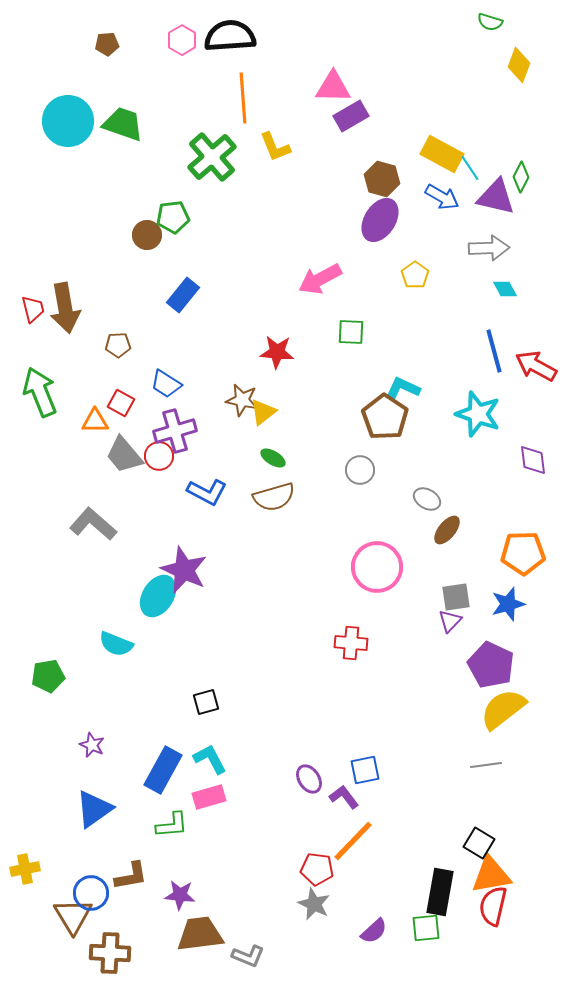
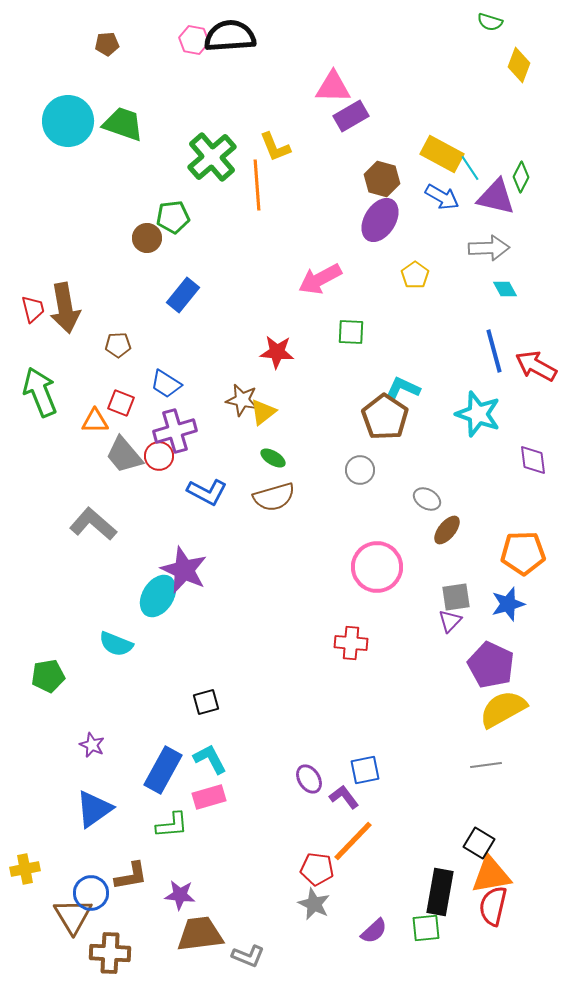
pink hexagon at (182, 40): moved 12 px right; rotated 20 degrees counterclockwise
orange line at (243, 98): moved 14 px right, 87 px down
brown circle at (147, 235): moved 3 px down
red square at (121, 403): rotated 8 degrees counterclockwise
yellow semicircle at (503, 709): rotated 9 degrees clockwise
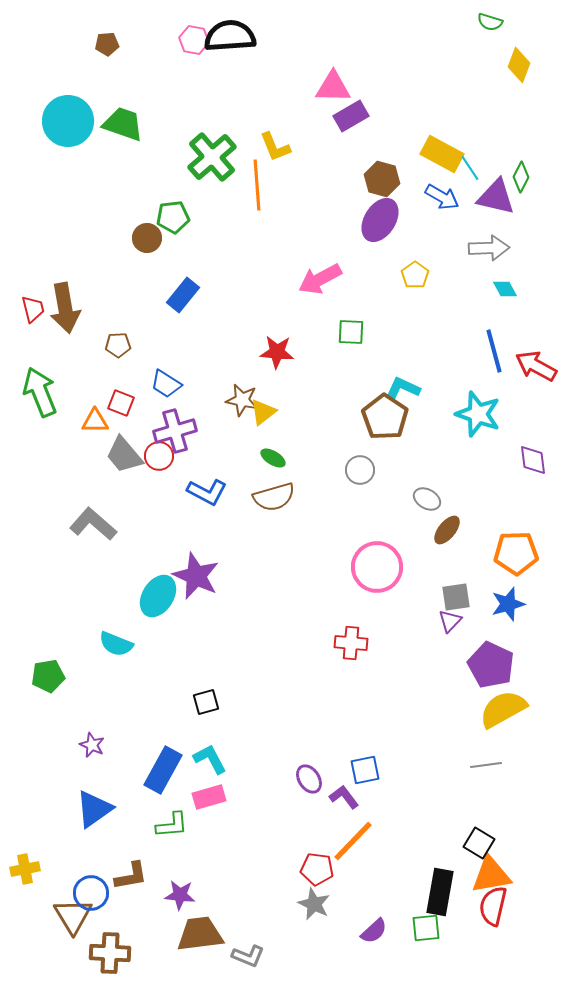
orange pentagon at (523, 553): moved 7 px left
purple star at (184, 570): moved 12 px right, 6 px down
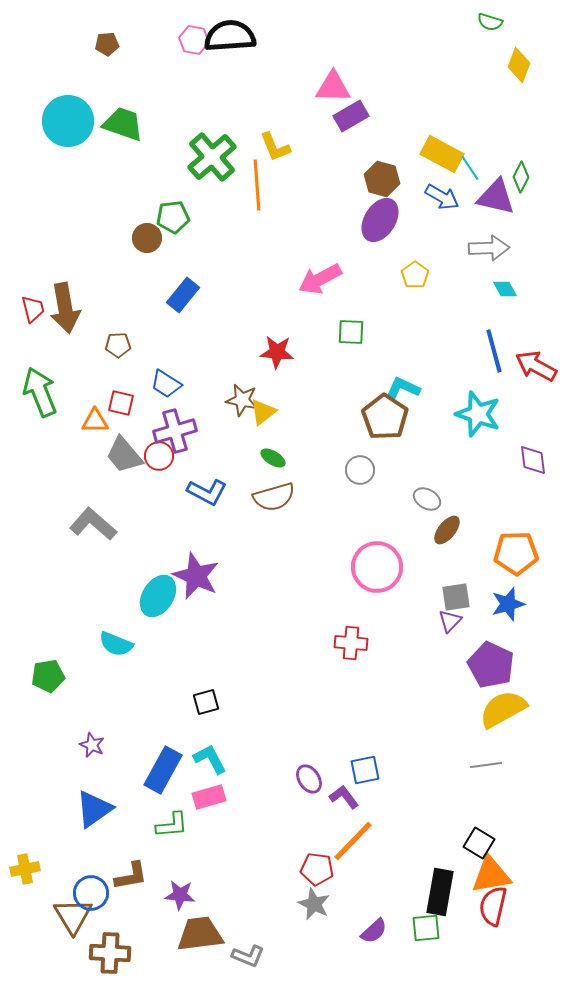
red square at (121, 403): rotated 8 degrees counterclockwise
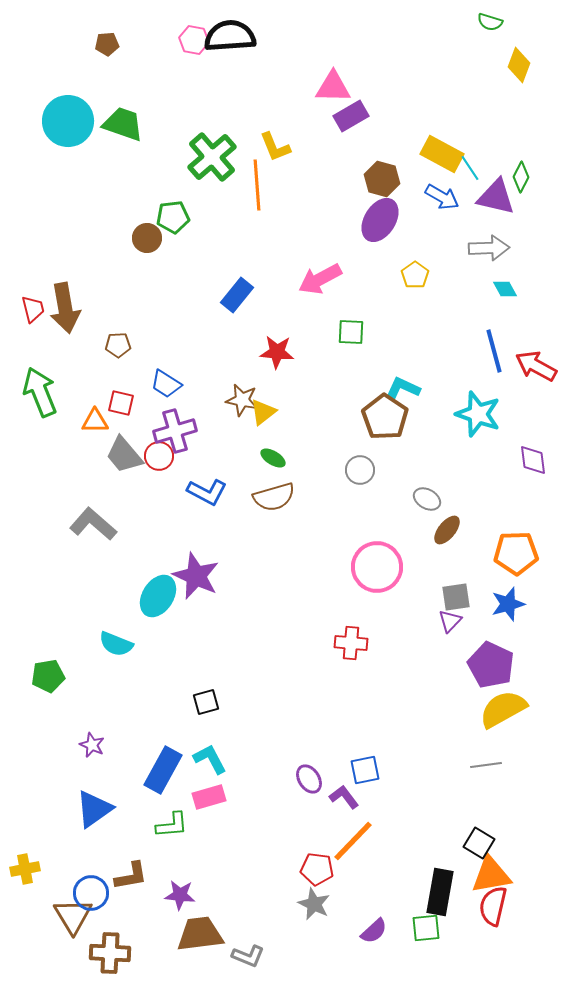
blue rectangle at (183, 295): moved 54 px right
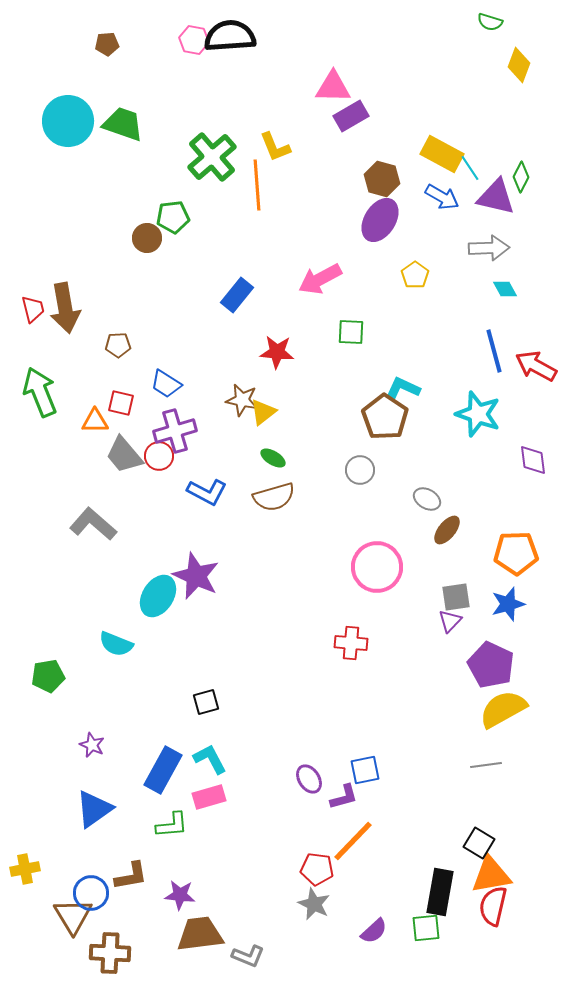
purple L-shape at (344, 797): rotated 112 degrees clockwise
